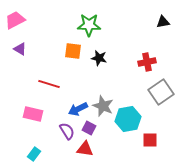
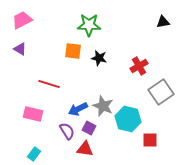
pink trapezoid: moved 7 px right
red cross: moved 8 px left, 4 px down; rotated 18 degrees counterclockwise
cyan hexagon: rotated 25 degrees clockwise
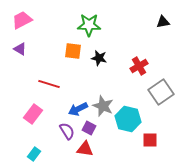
pink rectangle: rotated 66 degrees counterclockwise
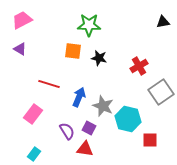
blue arrow: moved 1 px right, 12 px up; rotated 138 degrees clockwise
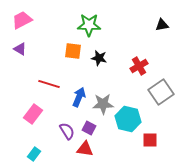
black triangle: moved 1 px left, 3 px down
gray star: moved 2 px up; rotated 25 degrees counterclockwise
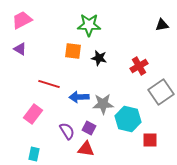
blue arrow: rotated 114 degrees counterclockwise
red triangle: moved 1 px right
cyan rectangle: rotated 24 degrees counterclockwise
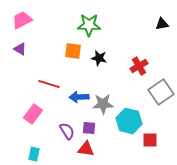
black triangle: moved 1 px up
cyan hexagon: moved 1 px right, 2 px down
purple square: rotated 24 degrees counterclockwise
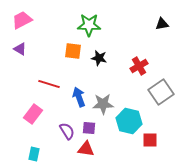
blue arrow: rotated 72 degrees clockwise
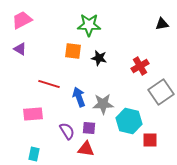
red cross: moved 1 px right
pink rectangle: rotated 48 degrees clockwise
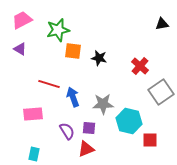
green star: moved 31 px left, 5 px down; rotated 15 degrees counterclockwise
red cross: rotated 18 degrees counterclockwise
blue arrow: moved 6 px left
red triangle: rotated 30 degrees counterclockwise
